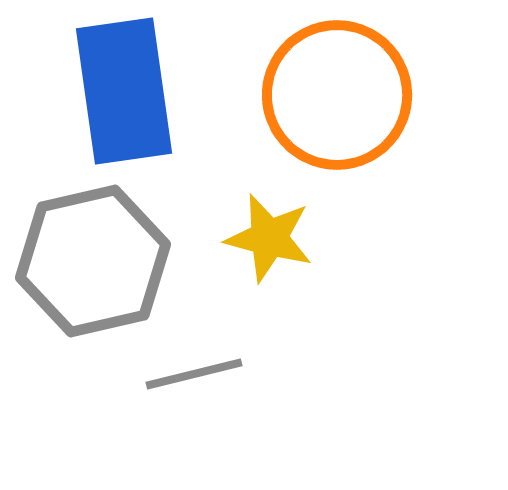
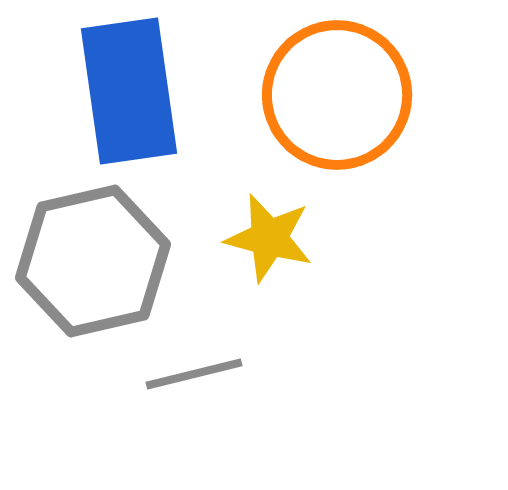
blue rectangle: moved 5 px right
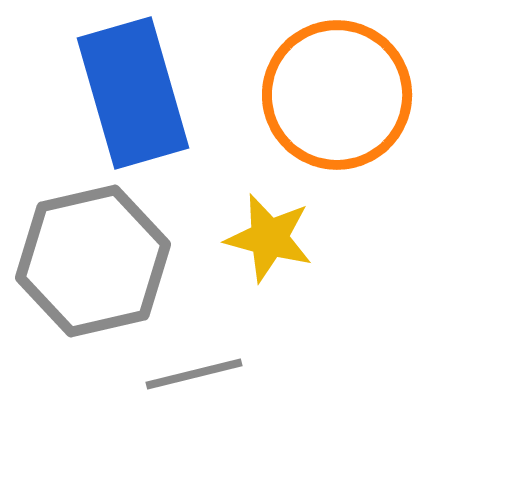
blue rectangle: moved 4 px right, 2 px down; rotated 8 degrees counterclockwise
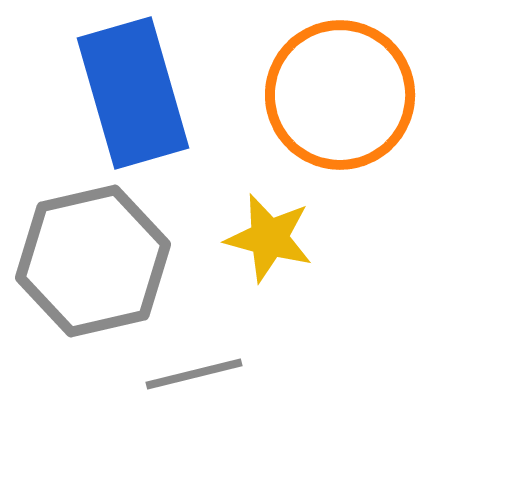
orange circle: moved 3 px right
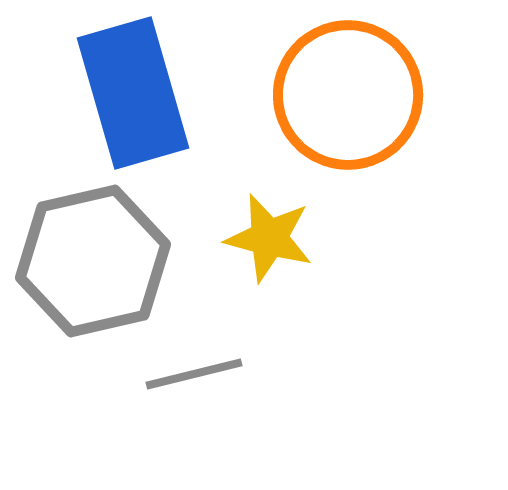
orange circle: moved 8 px right
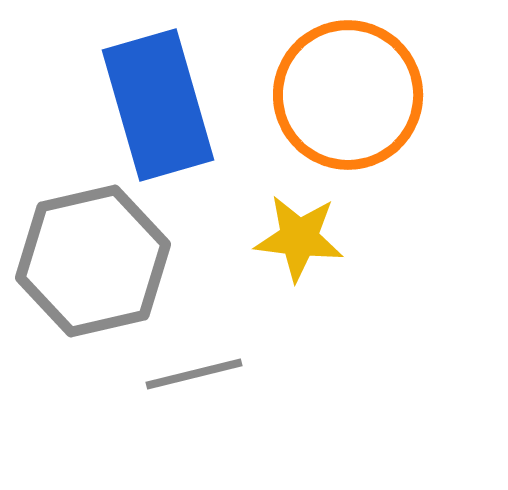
blue rectangle: moved 25 px right, 12 px down
yellow star: moved 30 px right; rotated 8 degrees counterclockwise
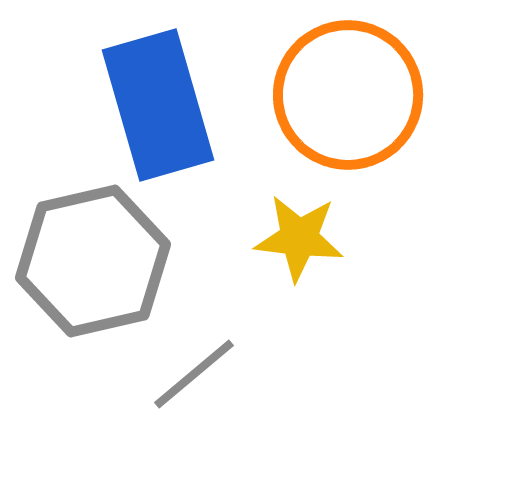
gray line: rotated 26 degrees counterclockwise
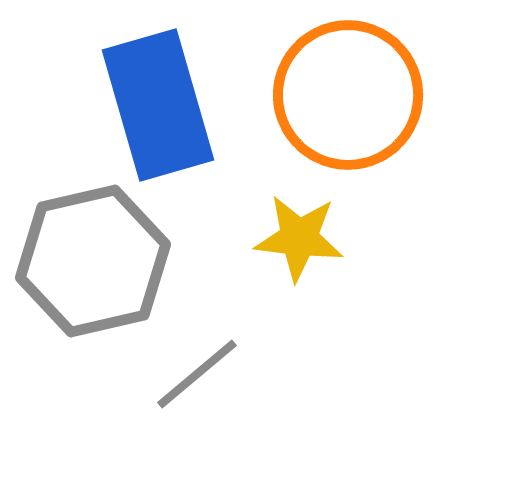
gray line: moved 3 px right
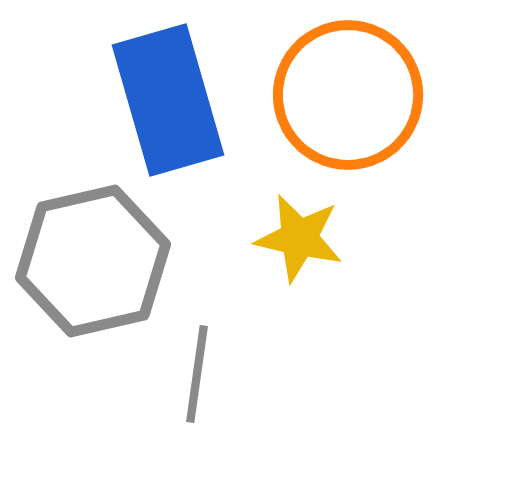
blue rectangle: moved 10 px right, 5 px up
yellow star: rotated 6 degrees clockwise
gray line: rotated 42 degrees counterclockwise
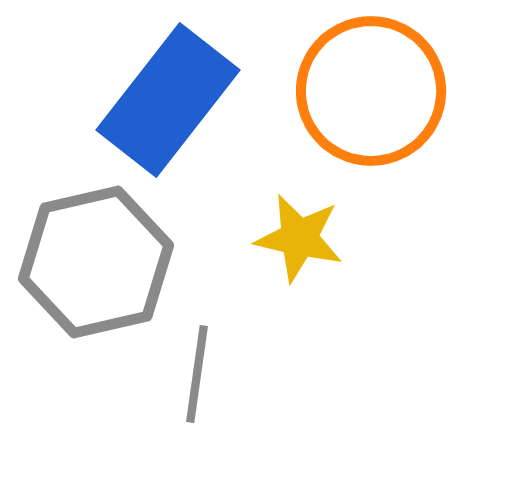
orange circle: moved 23 px right, 4 px up
blue rectangle: rotated 54 degrees clockwise
gray hexagon: moved 3 px right, 1 px down
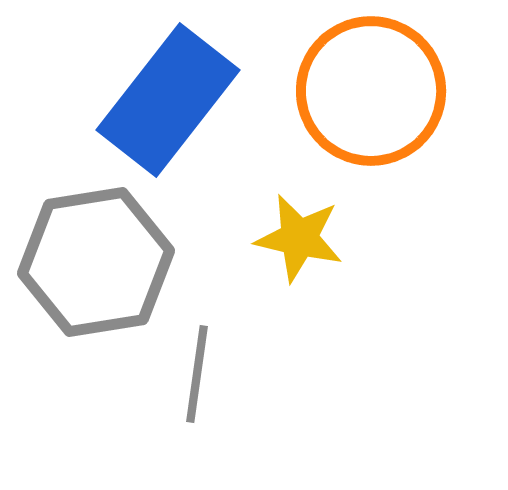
gray hexagon: rotated 4 degrees clockwise
